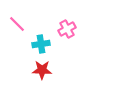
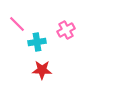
pink cross: moved 1 px left, 1 px down
cyan cross: moved 4 px left, 2 px up
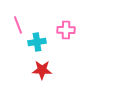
pink line: moved 1 px right, 1 px down; rotated 24 degrees clockwise
pink cross: rotated 30 degrees clockwise
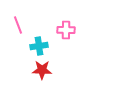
cyan cross: moved 2 px right, 4 px down
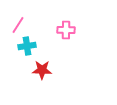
pink line: rotated 54 degrees clockwise
cyan cross: moved 12 px left
